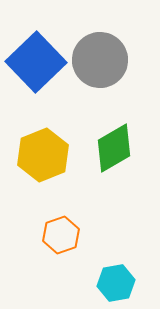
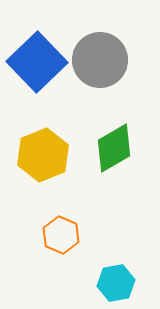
blue square: moved 1 px right
orange hexagon: rotated 18 degrees counterclockwise
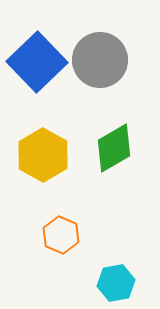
yellow hexagon: rotated 9 degrees counterclockwise
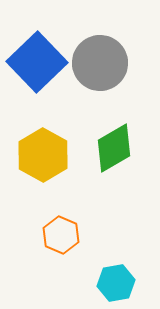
gray circle: moved 3 px down
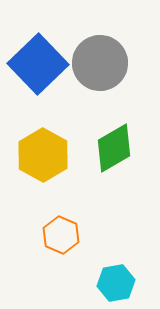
blue square: moved 1 px right, 2 px down
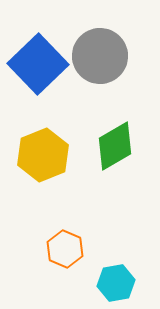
gray circle: moved 7 px up
green diamond: moved 1 px right, 2 px up
yellow hexagon: rotated 9 degrees clockwise
orange hexagon: moved 4 px right, 14 px down
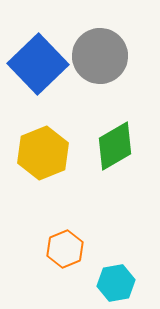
yellow hexagon: moved 2 px up
orange hexagon: rotated 15 degrees clockwise
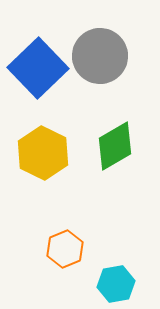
blue square: moved 4 px down
yellow hexagon: rotated 12 degrees counterclockwise
cyan hexagon: moved 1 px down
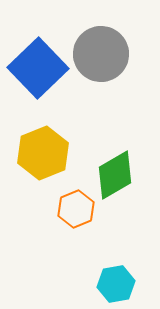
gray circle: moved 1 px right, 2 px up
green diamond: moved 29 px down
yellow hexagon: rotated 12 degrees clockwise
orange hexagon: moved 11 px right, 40 px up
